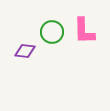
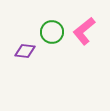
pink L-shape: rotated 52 degrees clockwise
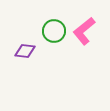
green circle: moved 2 px right, 1 px up
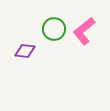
green circle: moved 2 px up
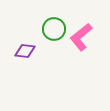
pink L-shape: moved 3 px left, 6 px down
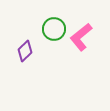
purple diamond: rotated 50 degrees counterclockwise
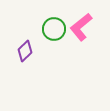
pink L-shape: moved 10 px up
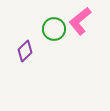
pink L-shape: moved 1 px left, 6 px up
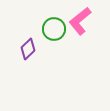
purple diamond: moved 3 px right, 2 px up
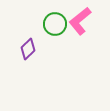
green circle: moved 1 px right, 5 px up
